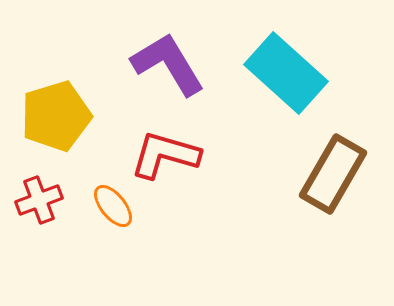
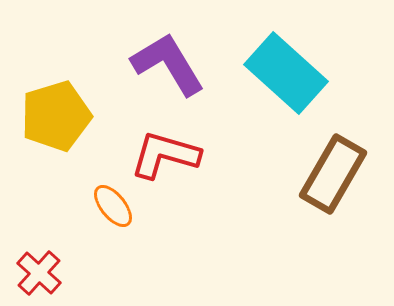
red cross: moved 73 px down; rotated 27 degrees counterclockwise
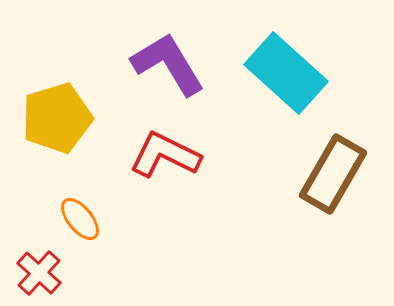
yellow pentagon: moved 1 px right, 2 px down
red L-shape: rotated 10 degrees clockwise
orange ellipse: moved 33 px left, 13 px down
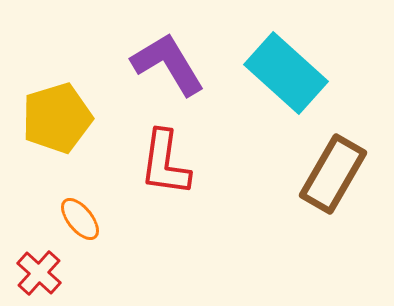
red L-shape: moved 8 px down; rotated 108 degrees counterclockwise
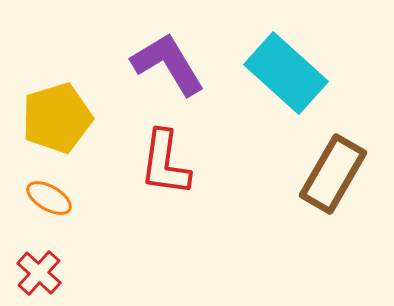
orange ellipse: moved 31 px left, 21 px up; rotated 21 degrees counterclockwise
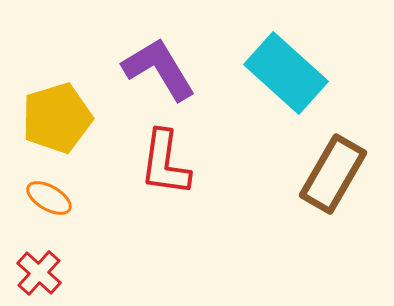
purple L-shape: moved 9 px left, 5 px down
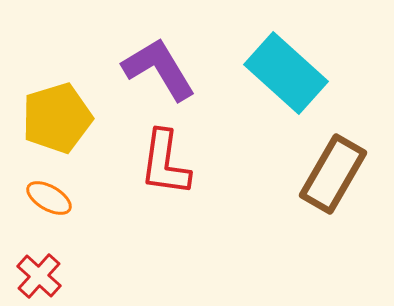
red cross: moved 3 px down
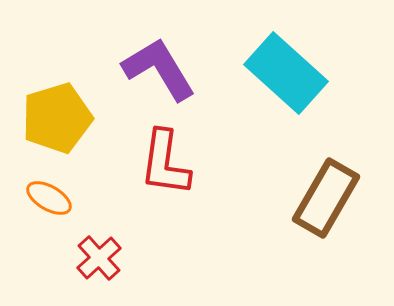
brown rectangle: moved 7 px left, 24 px down
red cross: moved 60 px right, 18 px up; rotated 6 degrees clockwise
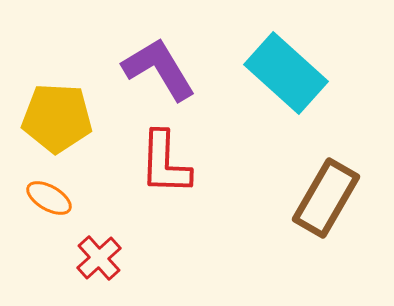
yellow pentagon: rotated 20 degrees clockwise
red L-shape: rotated 6 degrees counterclockwise
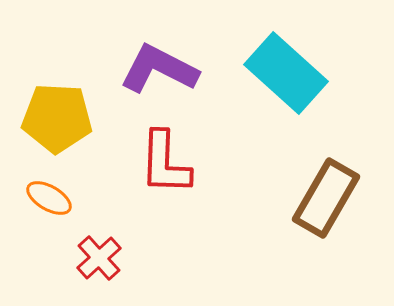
purple L-shape: rotated 32 degrees counterclockwise
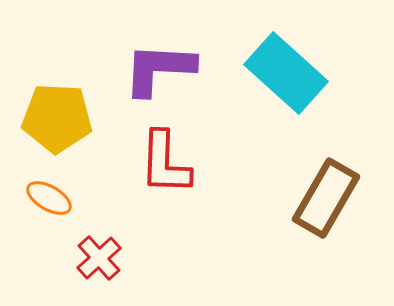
purple L-shape: rotated 24 degrees counterclockwise
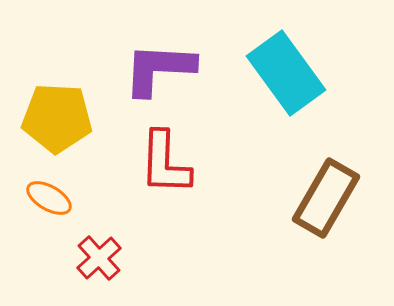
cyan rectangle: rotated 12 degrees clockwise
